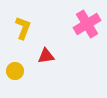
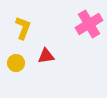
pink cross: moved 2 px right
yellow circle: moved 1 px right, 8 px up
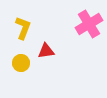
red triangle: moved 5 px up
yellow circle: moved 5 px right
